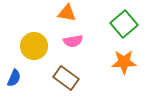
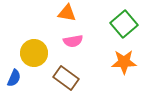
yellow circle: moved 7 px down
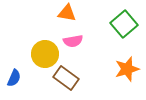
yellow circle: moved 11 px right, 1 px down
orange star: moved 3 px right, 7 px down; rotated 15 degrees counterclockwise
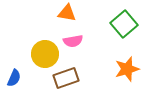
brown rectangle: rotated 55 degrees counterclockwise
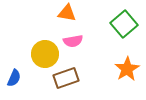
orange star: rotated 15 degrees counterclockwise
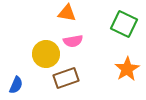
green square: rotated 24 degrees counterclockwise
yellow circle: moved 1 px right
blue semicircle: moved 2 px right, 7 px down
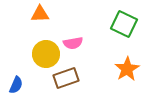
orange triangle: moved 27 px left, 1 px down; rotated 12 degrees counterclockwise
pink semicircle: moved 2 px down
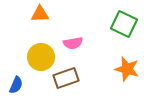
yellow circle: moved 5 px left, 3 px down
orange star: rotated 25 degrees counterclockwise
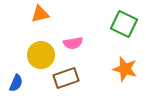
orange triangle: rotated 12 degrees counterclockwise
yellow circle: moved 2 px up
orange star: moved 2 px left
blue semicircle: moved 2 px up
